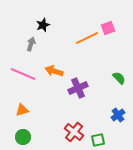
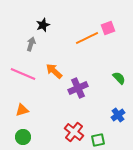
orange arrow: rotated 24 degrees clockwise
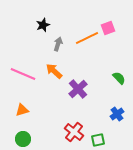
gray arrow: moved 27 px right
purple cross: moved 1 px down; rotated 18 degrees counterclockwise
blue cross: moved 1 px left, 1 px up
green circle: moved 2 px down
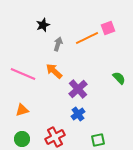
blue cross: moved 39 px left
red cross: moved 19 px left, 5 px down; rotated 24 degrees clockwise
green circle: moved 1 px left
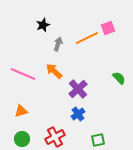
orange triangle: moved 1 px left, 1 px down
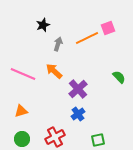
green semicircle: moved 1 px up
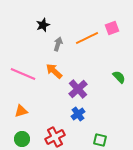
pink square: moved 4 px right
green square: moved 2 px right; rotated 24 degrees clockwise
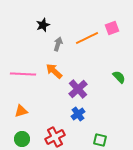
pink line: rotated 20 degrees counterclockwise
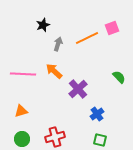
blue cross: moved 19 px right
red cross: rotated 12 degrees clockwise
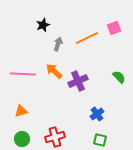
pink square: moved 2 px right
purple cross: moved 8 px up; rotated 18 degrees clockwise
